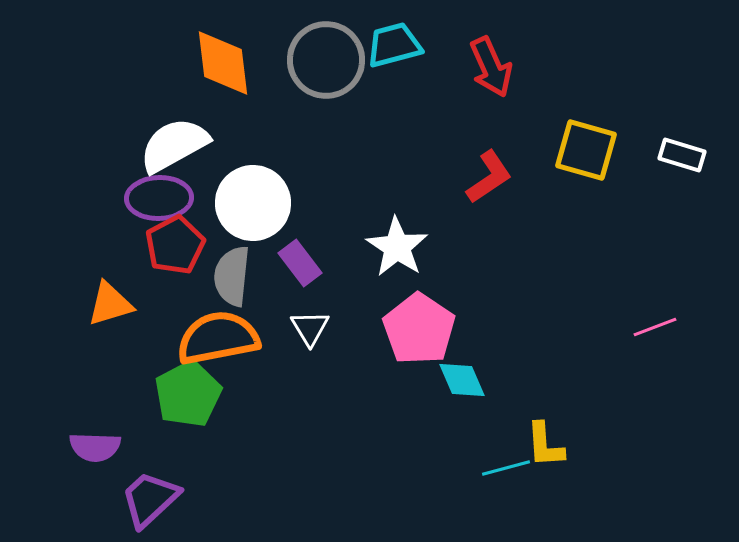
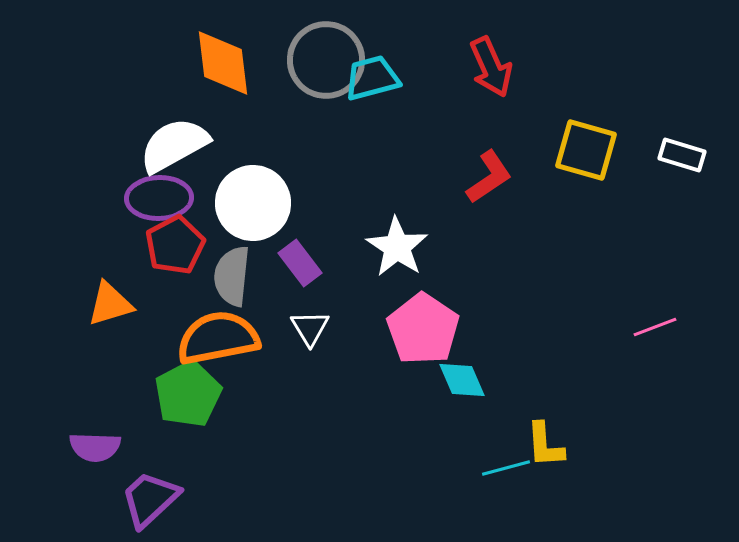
cyan trapezoid: moved 22 px left, 33 px down
pink pentagon: moved 4 px right
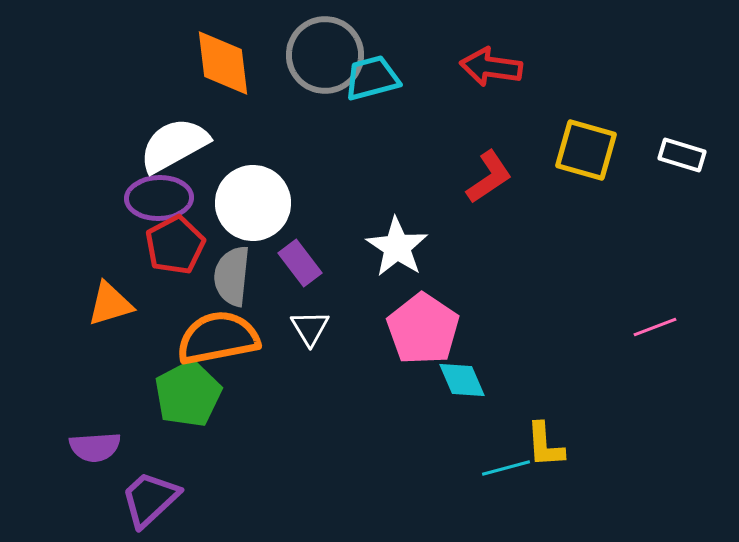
gray circle: moved 1 px left, 5 px up
red arrow: rotated 122 degrees clockwise
purple semicircle: rotated 6 degrees counterclockwise
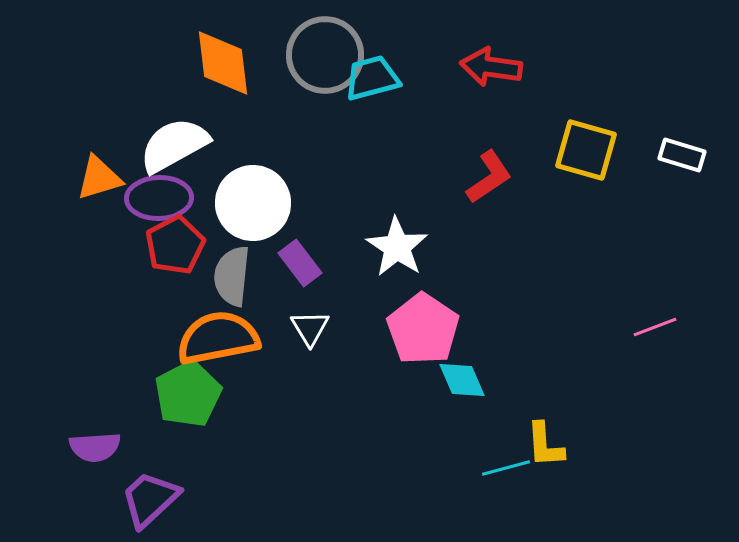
orange triangle: moved 11 px left, 126 px up
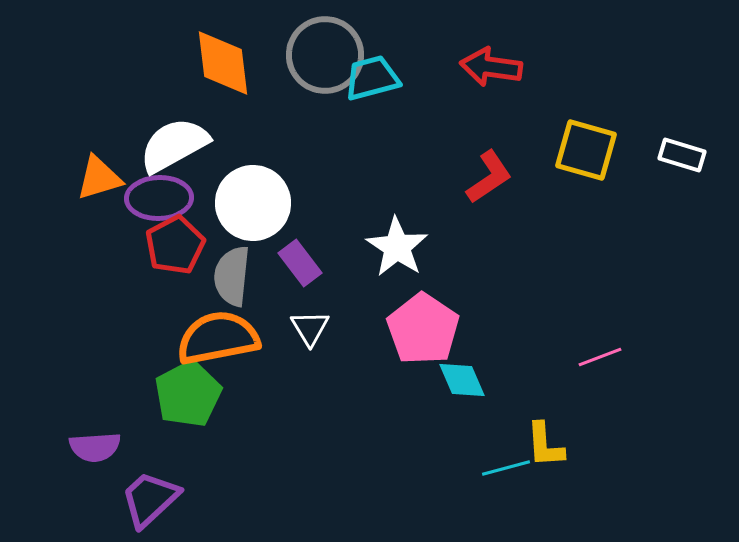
pink line: moved 55 px left, 30 px down
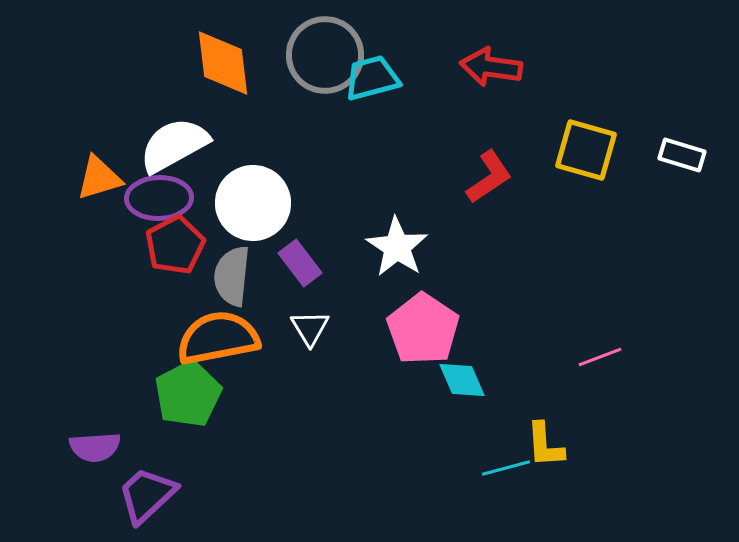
purple trapezoid: moved 3 px left, 4 px up
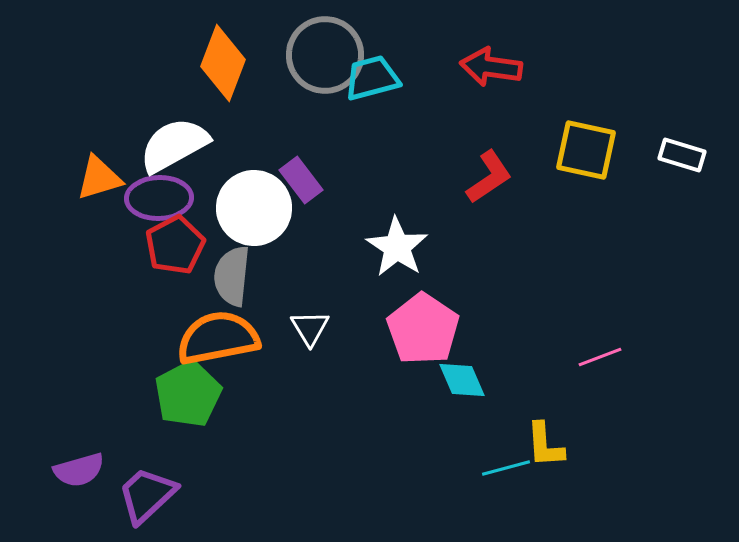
orange diamond: rotated 28 degrees clockwise
yellow square: rotated 4 degrees counterclockwise
white circle: moved 1 px right, 5 px down
purple rectangle: moved 1 px right, 83 px up
purple semicircle: moved 16 px left, 23 px down; rotated 12 degrees counterclockwise
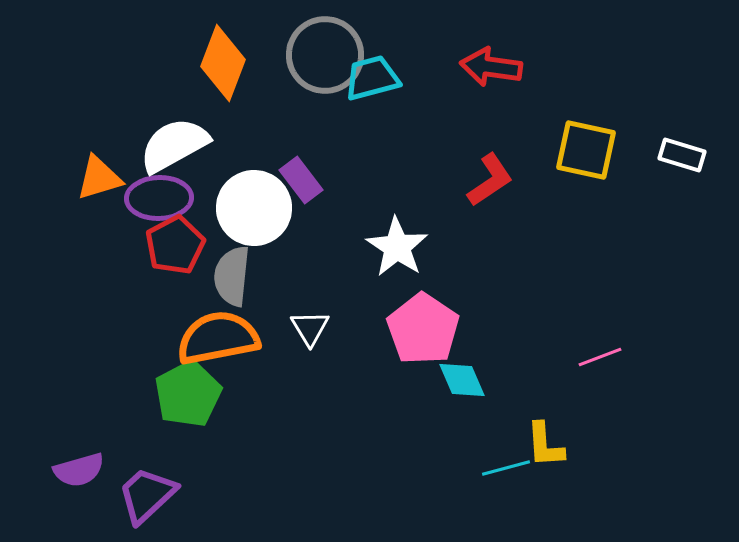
red L-shape: moved 1 px right, 3 px down
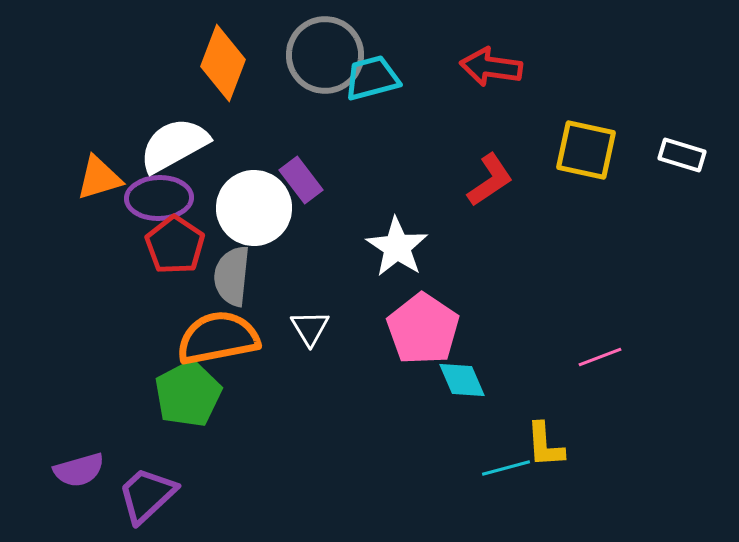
red pentagon: rotated 10 degrees counterclockwise
